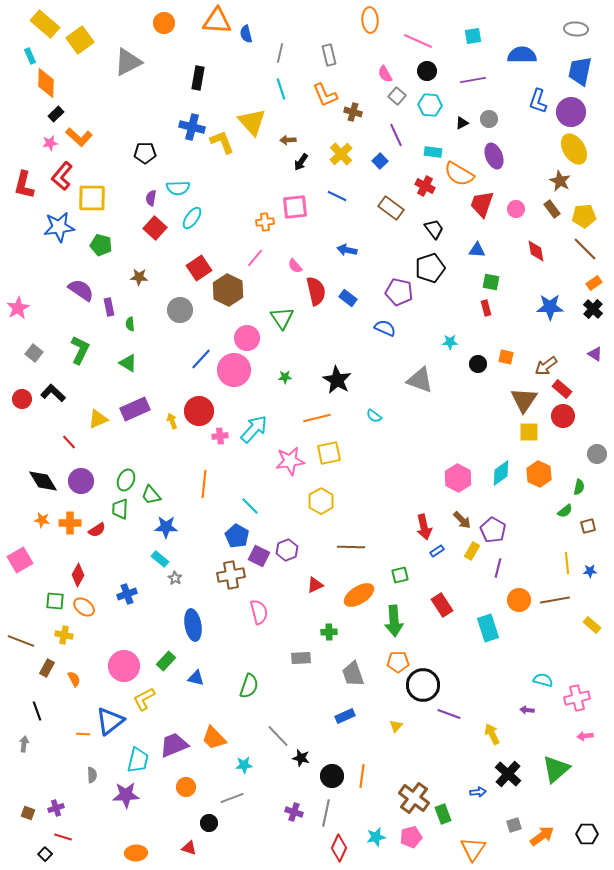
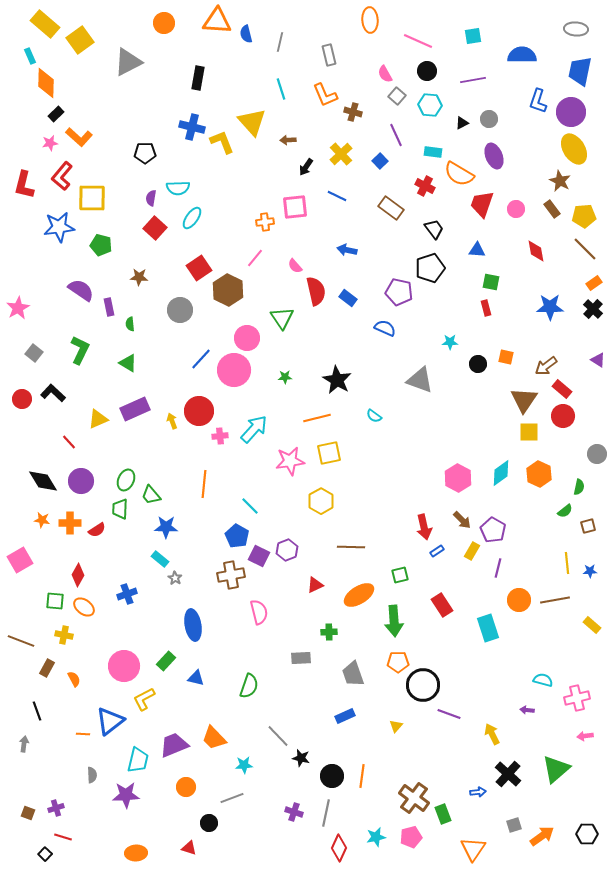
gray line at (280, 53): moved 11 px up
black arrow at (301, 162): moved 5 px right, 5 px down
purple triangle at (595, 354): moved 3 px right, 6 px down
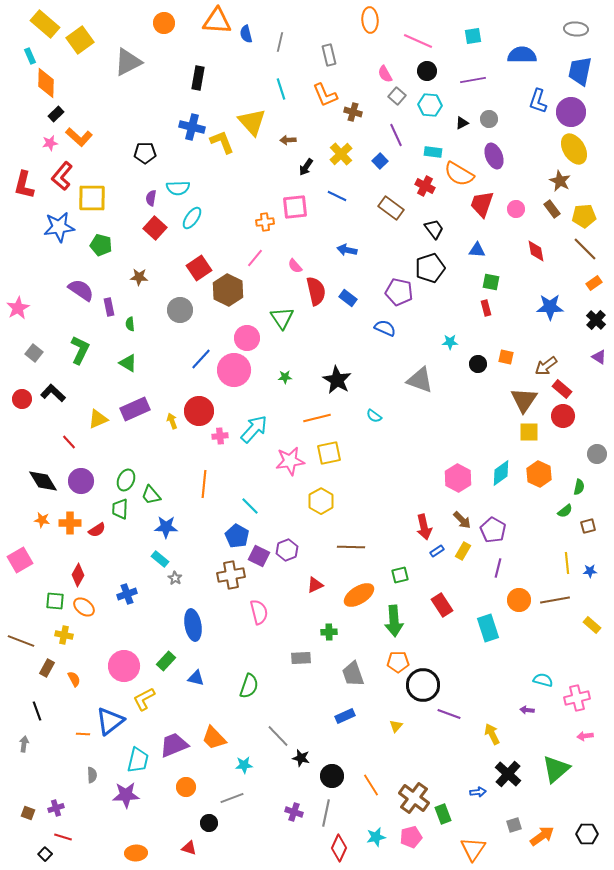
black cross at (593, 309): moved 3 px right, 11 px down
purple triangle at (598, 360): moved 1 px right, 3 px up
yellow rectangle at (472, 551): moved 9 px left
orange line at (362, 776): moved 9 px right, 9 px down; rotated 40 degrees counterclockwise
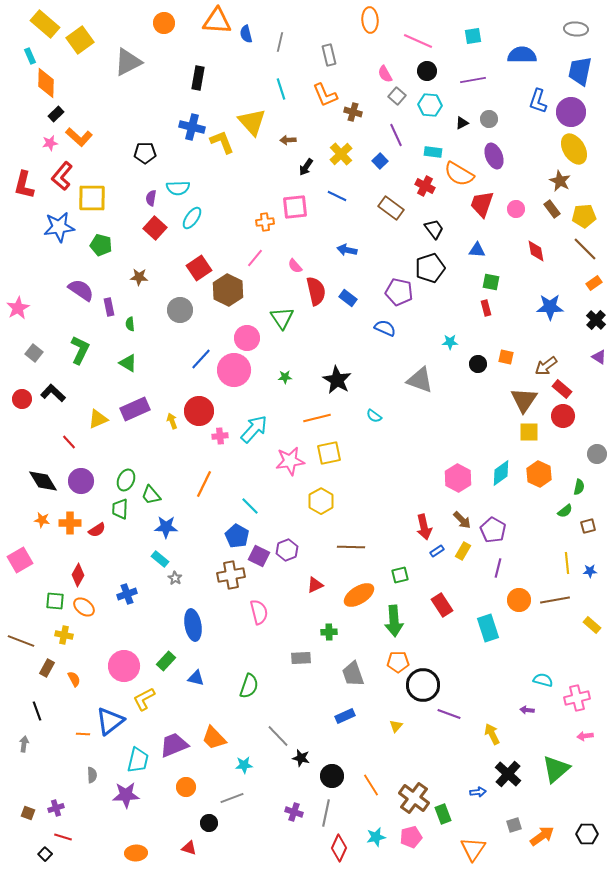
orange line at (204, 484): rotated 20 degrees clockwise
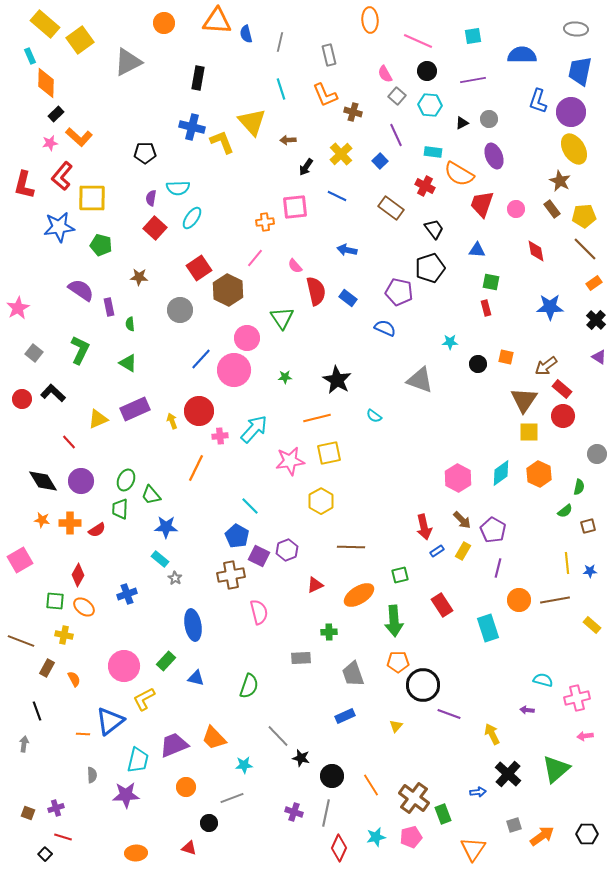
orange line at (204, 484): moved 8 px left, 16 px up
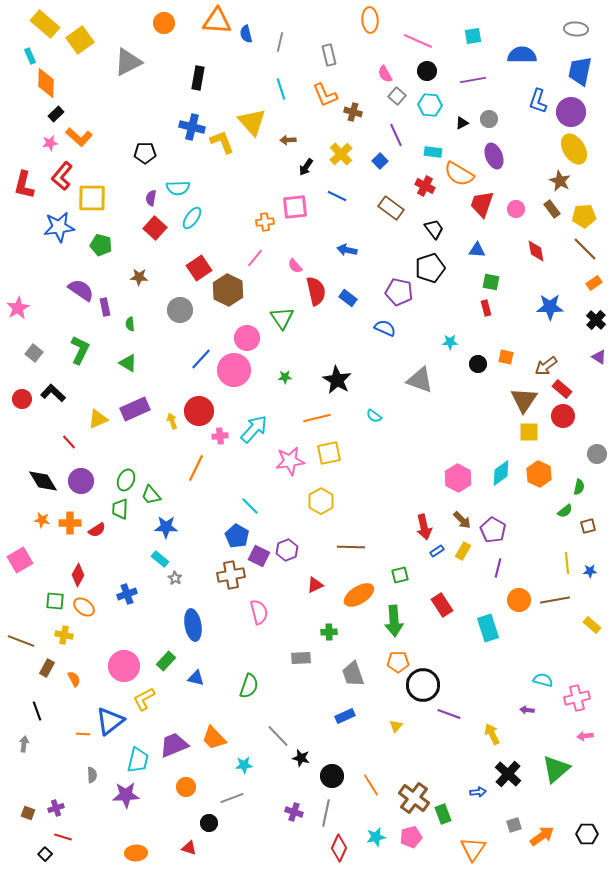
purple rectangle at (109, 307): moved 4 px left
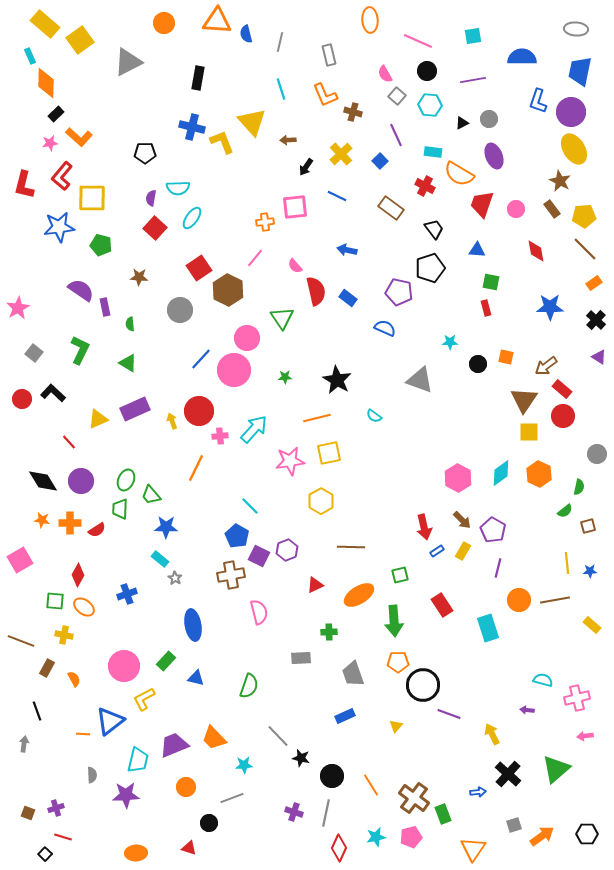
blue semicircle at (522, 55): moved 2 px down
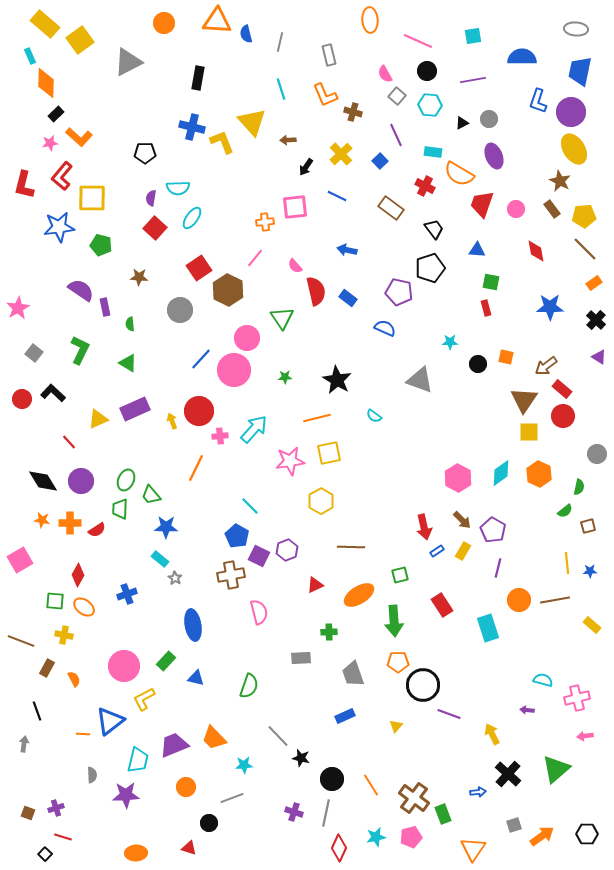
black circle at (332, 776): moved 3 px down
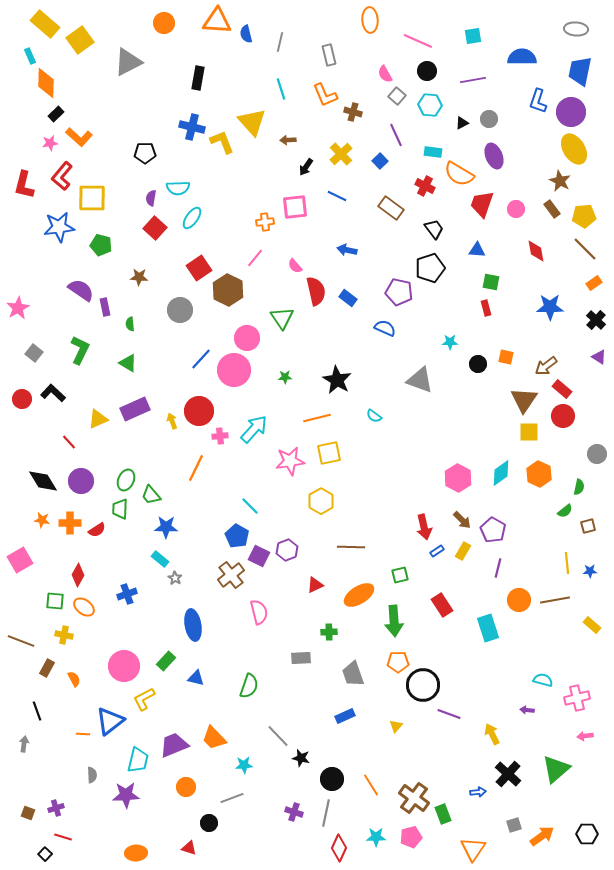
brown cross at (231, 575): rotated 28 degrees counterclockwise
cyan star at (376, 837): rotated 12 degrees clockwise
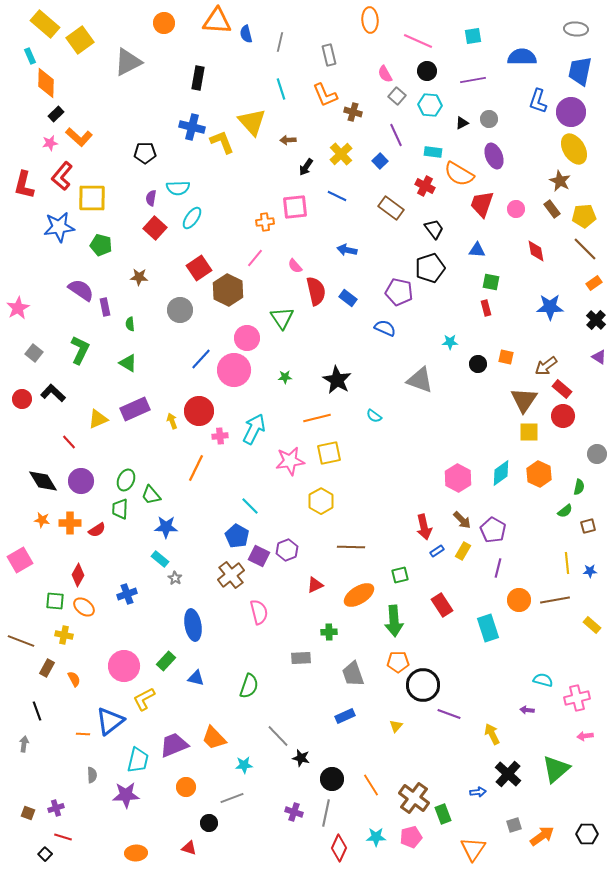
cyan arrow at (254, 429): rotated 16 degrees counterclockwise
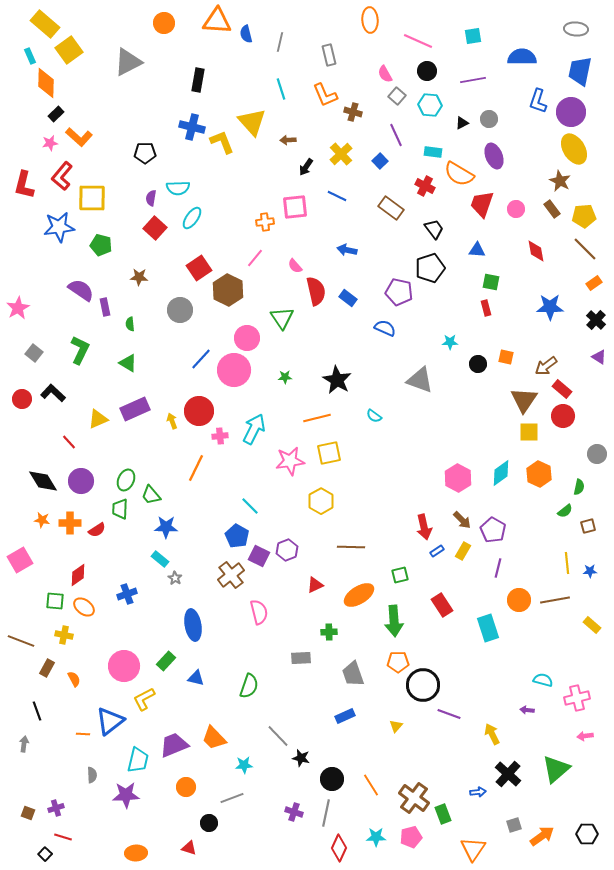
yellow square at (80, 40): moved 11 px left, 10 px down
black rectangle at (198, 78): moved 2 px down
red diamond at (78, 575): rotated 25 degrees clockwise
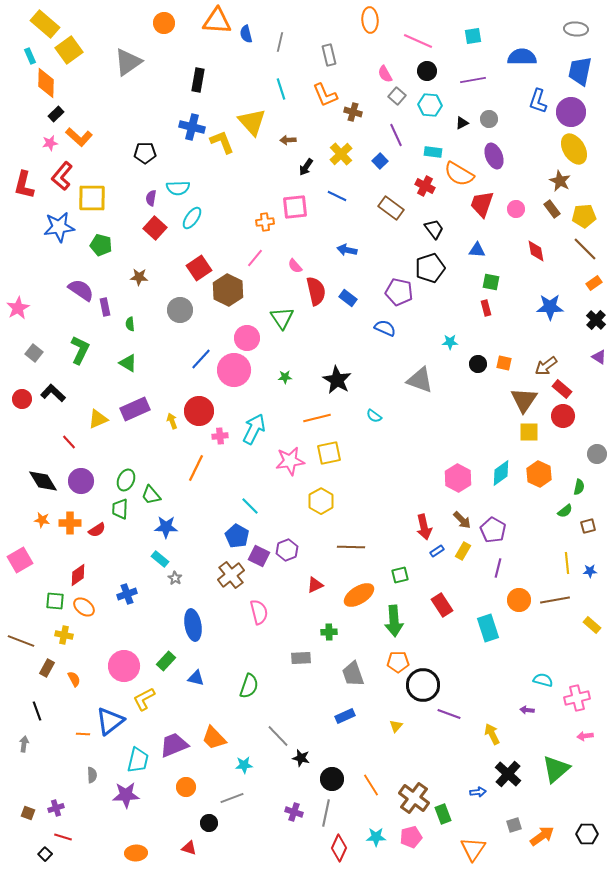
gray triangle at (128, 62): rotated 8 degrees counterclockwise
orange square at (506, 357): moved 2 px left, 6 px down
